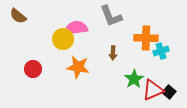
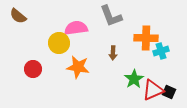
yellow circle: moved 4 px left, 4 px down
black square: rotated 16 degrees counterclockwise
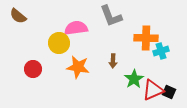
brown arrow: moved 8 px down
